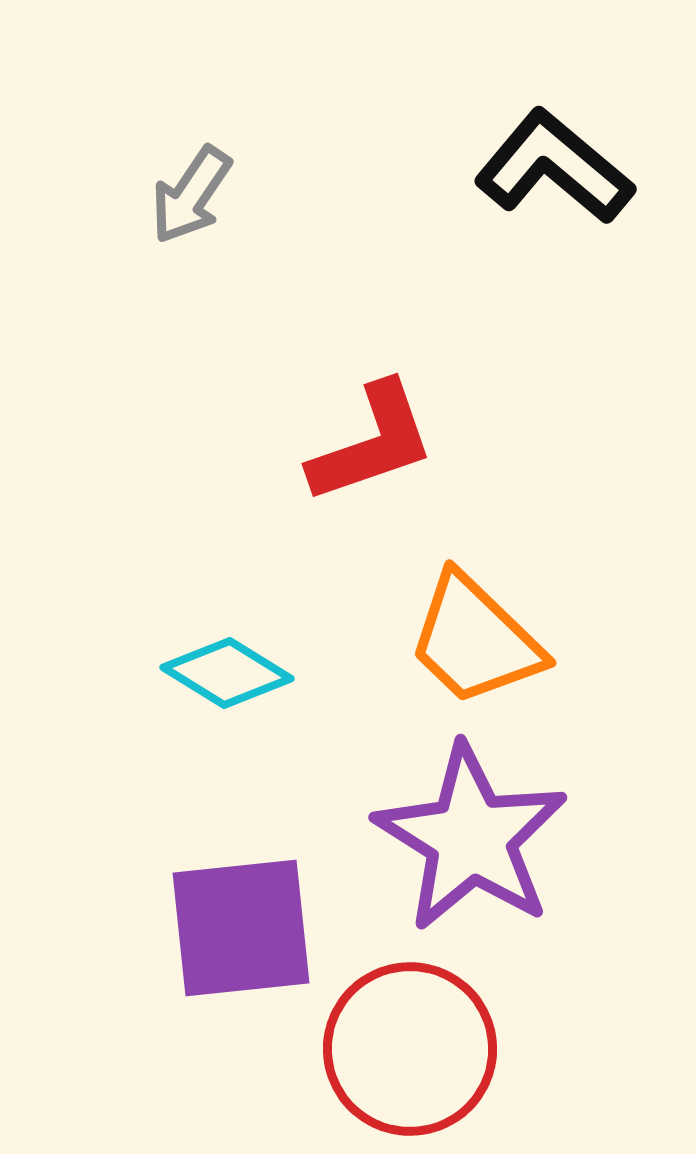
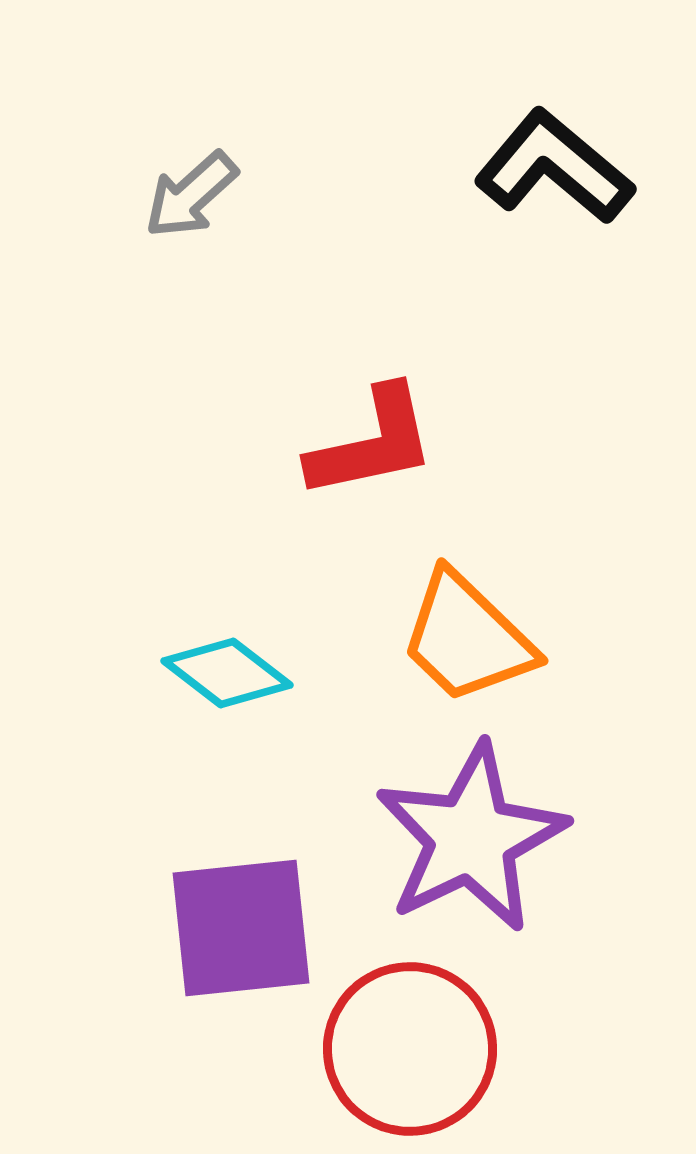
gray arrow: rotated 14 degrees clockwise
red L-shape: rotated 7 degrees clockwise
orange trapezoid: moved 8 px left, 2 px up
cyan diamond: rotated 6 degrees clockwise
purple star: rotated 14 degrees clockwise
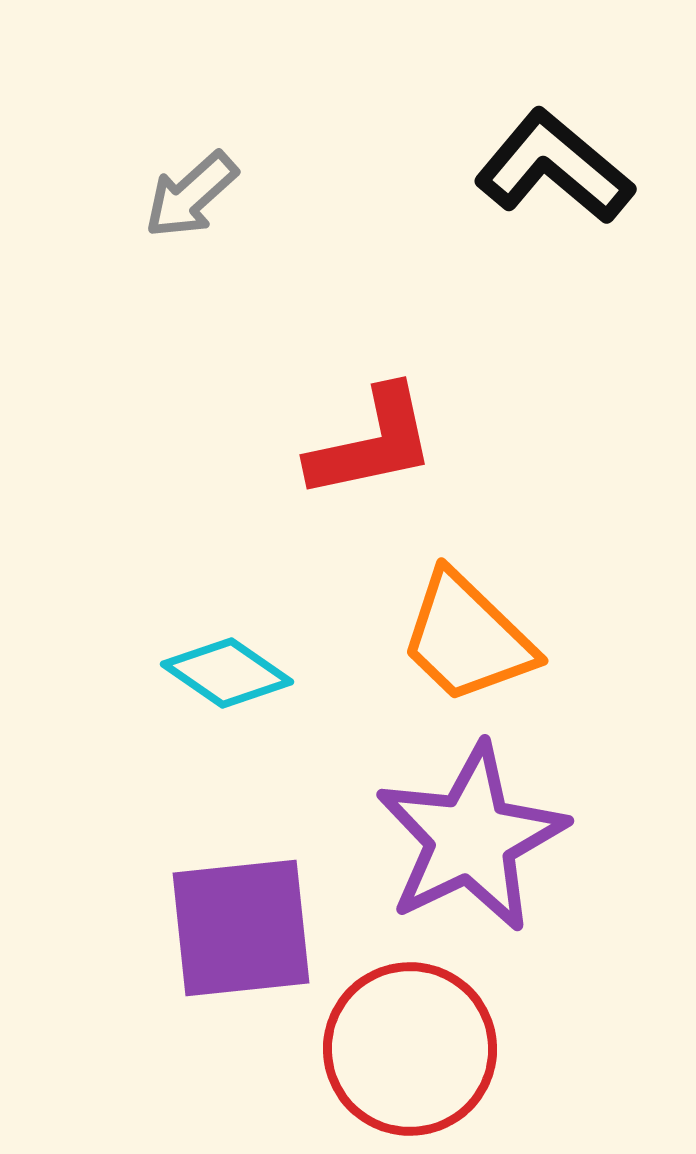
cyan diamond: rotated 3 degrees counterclockwise
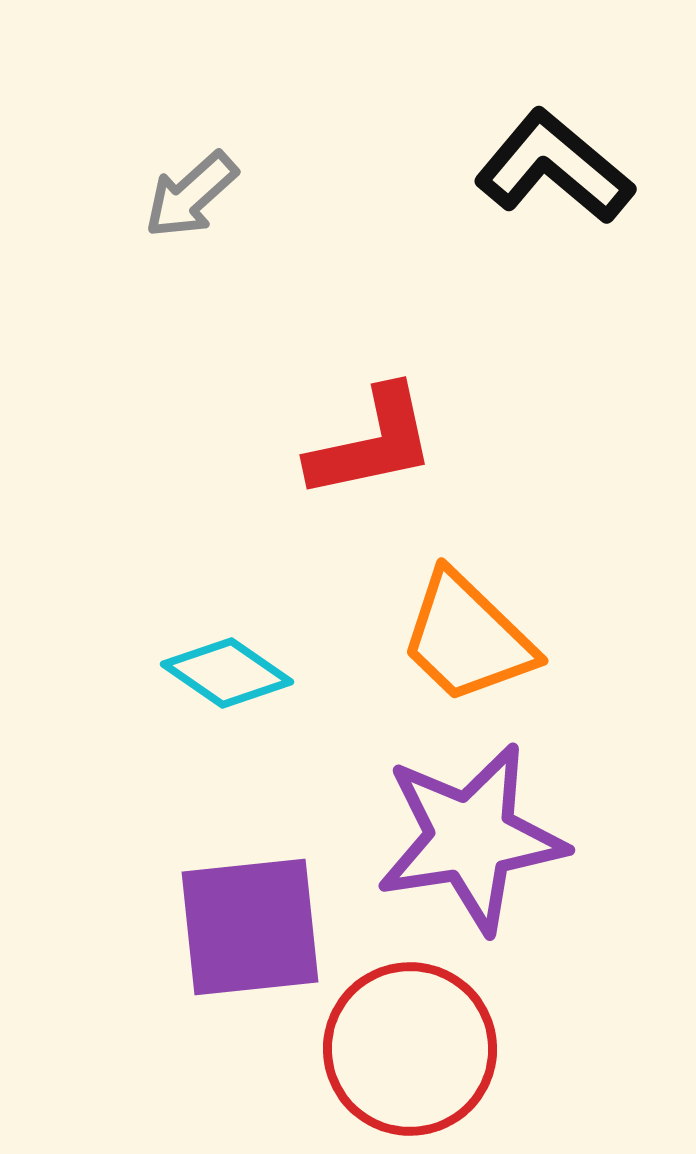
purple star: rotated 17 degrees clockwise
purple square: moved 9 px right, 1 px up
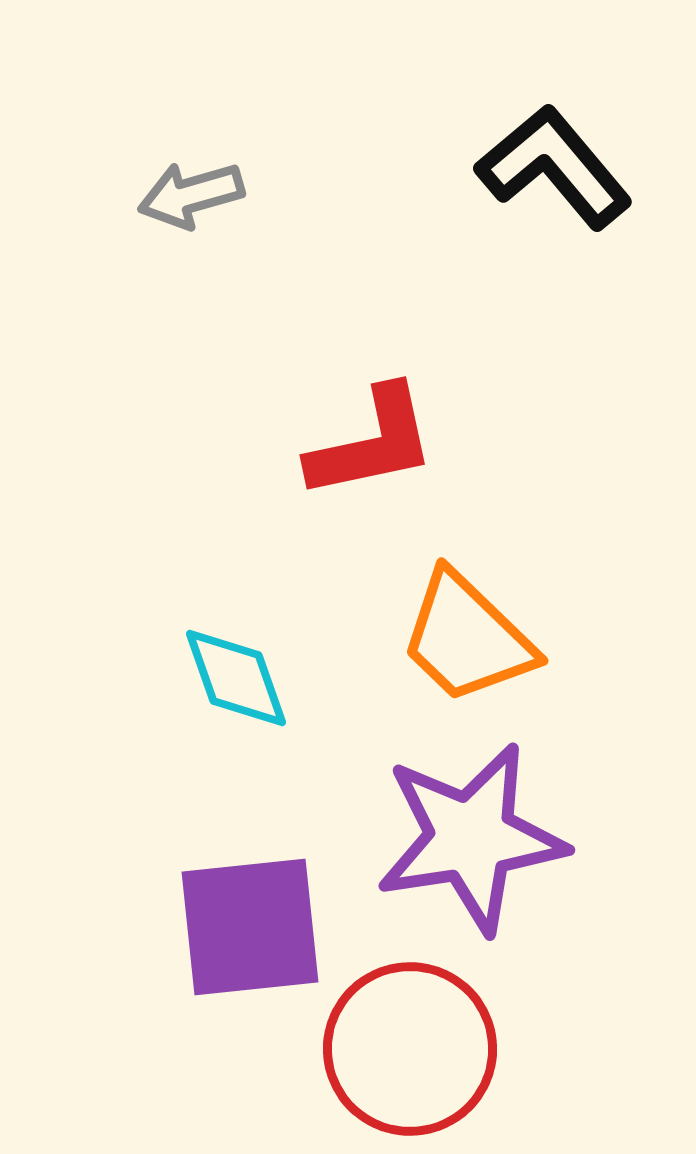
black L-shape: rotated 10 degrees clockwise
gray arrow: rotated 26 degrees clockwise
cyan diamond: moved 9 px right, 5 px down; rotated 36 degrees clockwise
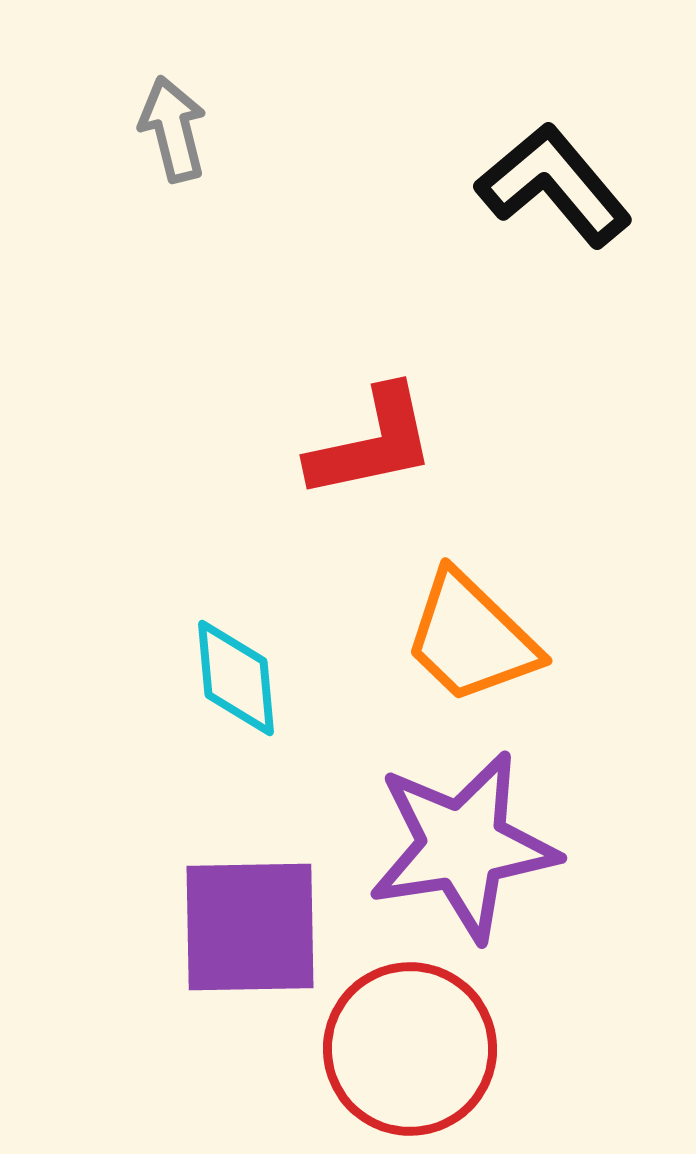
black L-shape: moved 18 px down
gray arrow: moved 18 px left, 66 px up; rotated 92 degrees clockwise
orange trapezoid: moved 4 px right
cyan diamond: rotated 14 degrees clockwise
purple star: moved 8 px left, 8 px down
purple square: rotated 5 degrees clockwise
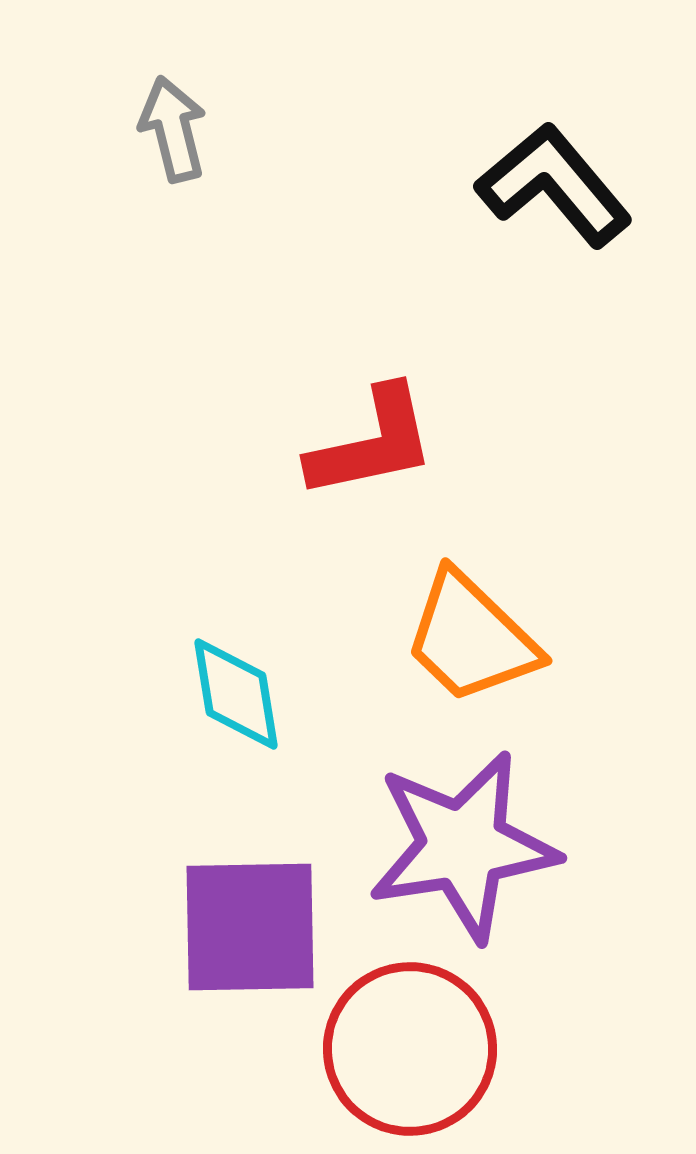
cyan diamond: moved 16 px down; rotated 4 degrees counterclockwise
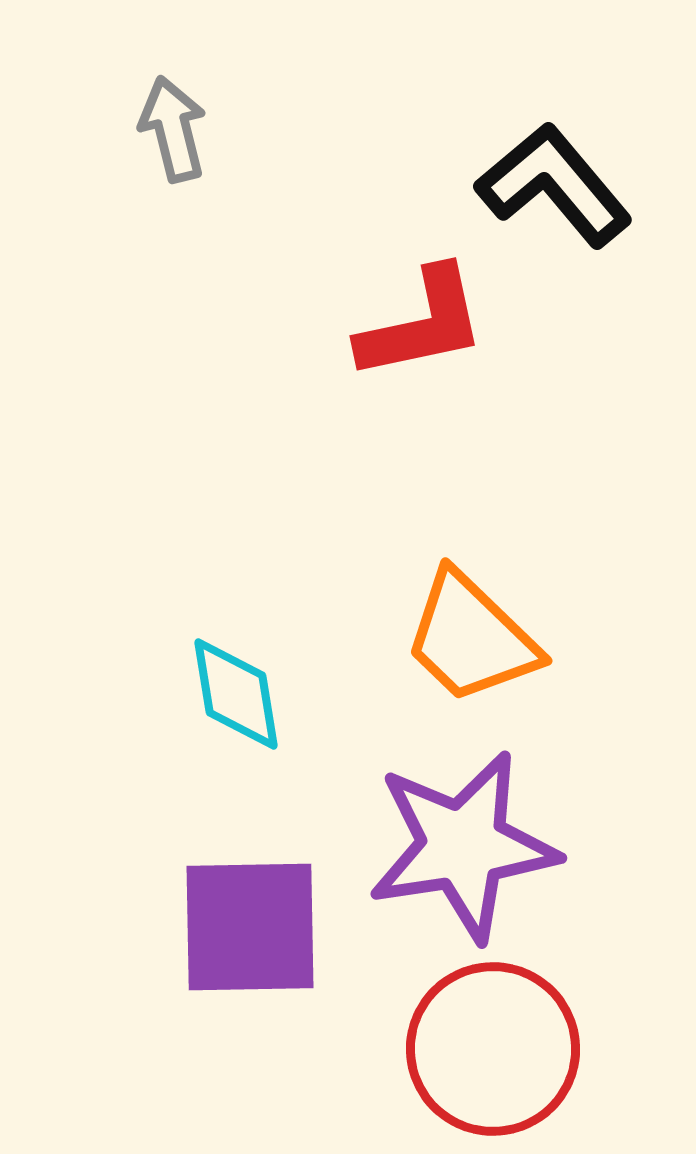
red L-shape: moved 50 px right, 119 px up
red circle: moved 83 px right
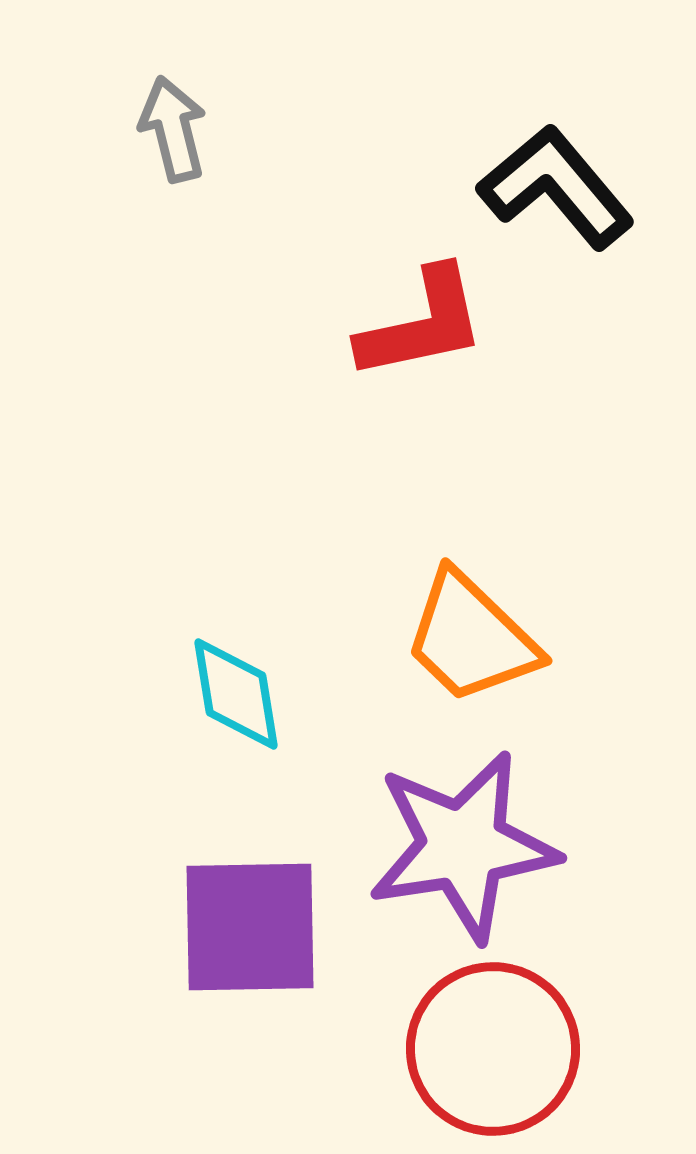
black L-shape: moved 2 px right, 2 px down
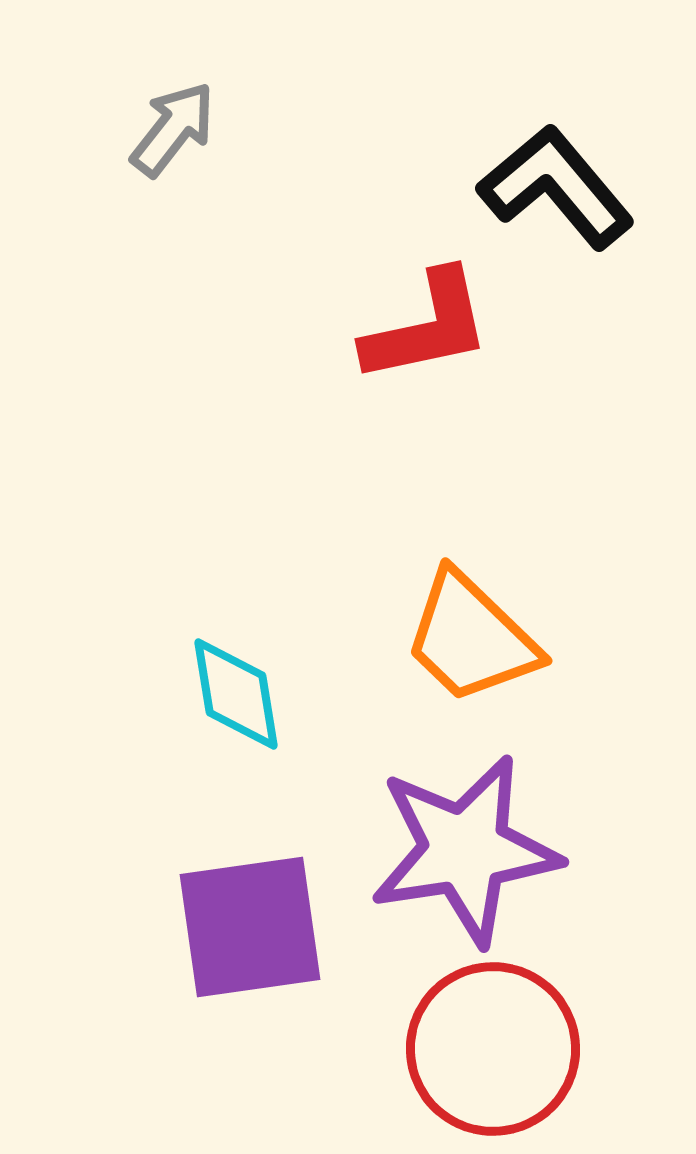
gray arrow: rotated 52 degrees clockwise
red L-shape: moved 5 px right, 3 px down
purple star: moved 2 px right, 4 px down
purple square: rotated 7 degrees counterclockwise
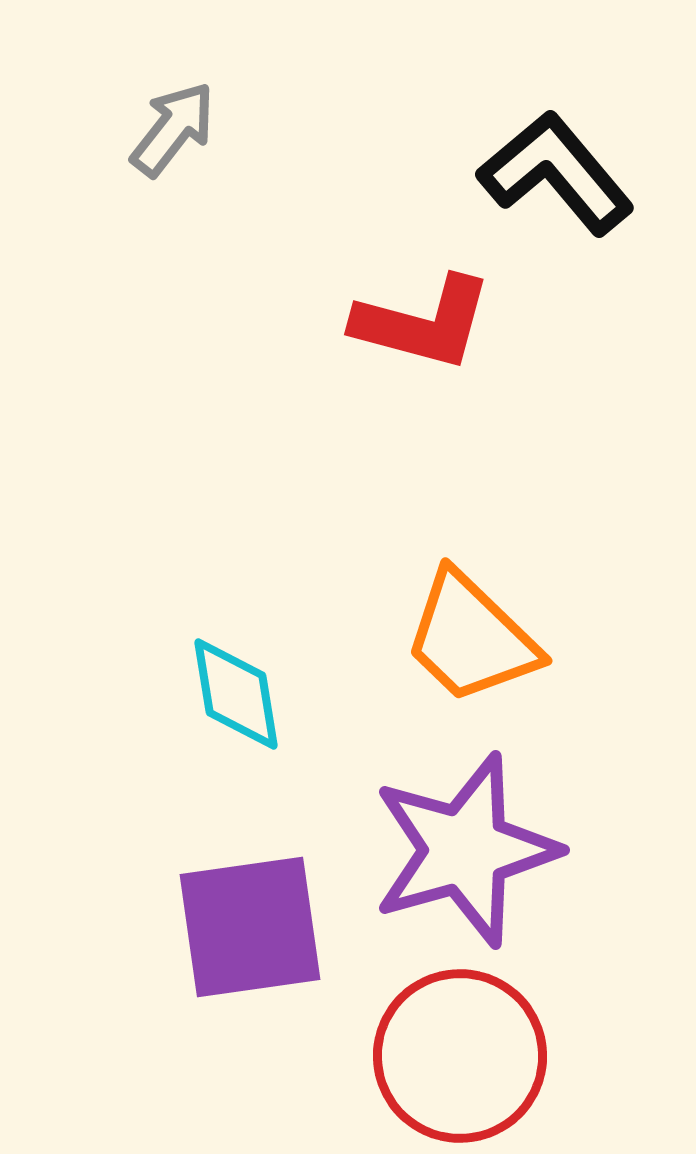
black L-shape: moved 14 px up
red L-shape: moved 4 px left, 4 px up; rotated 27 degrees clockwise
purple star: rotated 7 degrees counterclockwise
red circle: moved 33 px left, 7 px down
